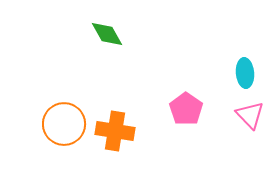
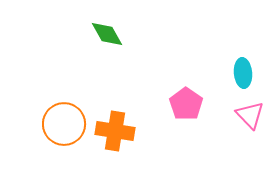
cyan ellipse: moved 2 px left
pink pentagon: moved 5 px up
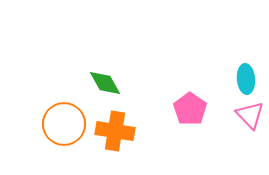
green diamond: moved 2 px left, 49 px down
cyan ellipse: moved 3 px right, 6 px down
pink pentagon: moved 4 px right, 5 px down
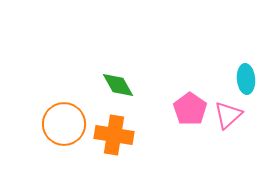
green diamond: moved 13 px right, 2 px down
pink triangle: moved 22 px left; rotated 32 degrees clockwise
orange cross: moved 1 px left, 4 px down
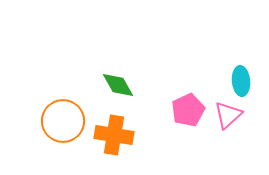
cyan ellipse: moved 5 px left, 2 px down
pink pentagon: moved 2 px left, 1 px down; rotated 12 degrees clockwise
orange circle: moved 1 px left, 3 px up
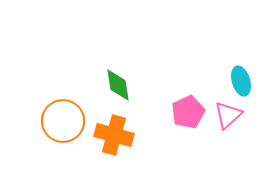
cyan ellipse: rotated 12 degrees counterclockwise
green diamond: rotated 20 degrees clockwise
pink pentagon: moved 2 px down
orange cross: rotated 6 degrees clockwise
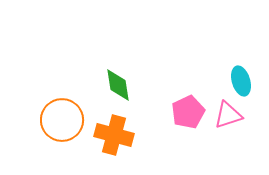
pink triangle: rotated 24 degrees clockwise
orange circle: moved 1 px left, 1 px up
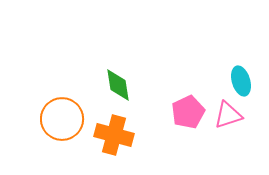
orange circle: moved 1 px up
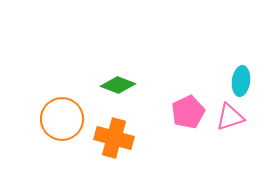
cyan ellipse: rotated 24 degrees clockwise
green diamond: rotated 60 degrees counterclockwise
pink triangle: moved 2 px right, 2 px down
orange cross: moved 3 px down
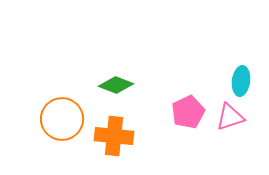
green diamond: moved 2 px left
orange cross: moved 2 px up; rotated 9 degrees counterclockwise
